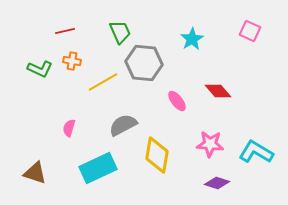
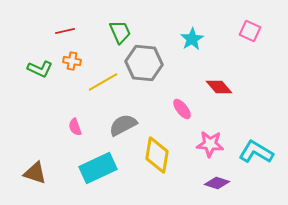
red diamond: moved 1 px right, 4 px up
pink ellipse: moved 5 px right, 8 px down
pink semicircle: moved 6 px right, 1 px up; rotated 36 degrees counterclockwise
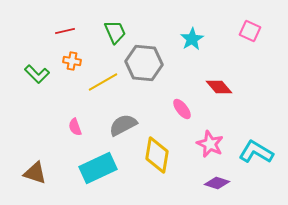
green trapezoid: moved 5 px left
green L-shape: moved 3 px left, 5 px down; rotated 20 degrees clockwise
pink star: rotated 20 degrees clockwise
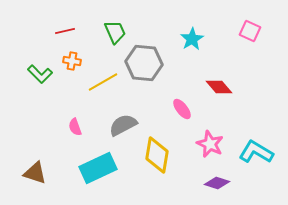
green L-shape: moved 3 px right
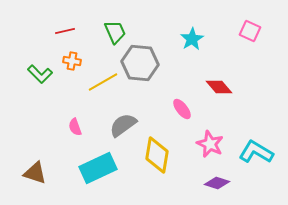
gray hexagon: moved 4 px left
gray semicircle: rotated 8 degrees counterclockwise
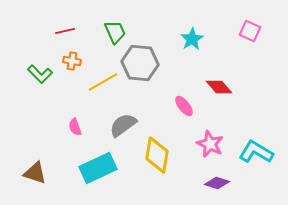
pink ellipse: moved 2 px right, 3 px up
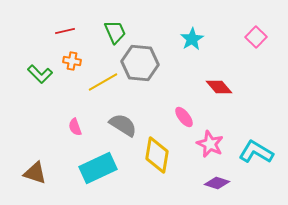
pink square: moved 6 px right, 6 px down; rotated 20 degrees clockwise
pink ellipse: moved 11 px down
gray semicircle: rotated 68 degrees clockwise
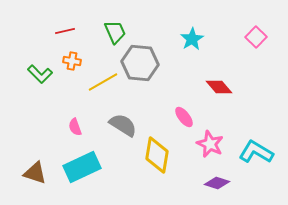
cyan rectangle: moved 16 px left, 1 px up
